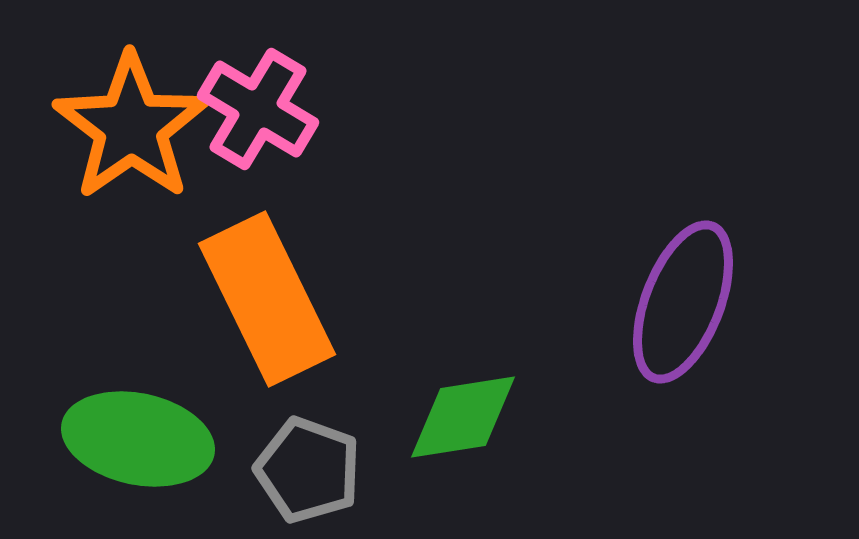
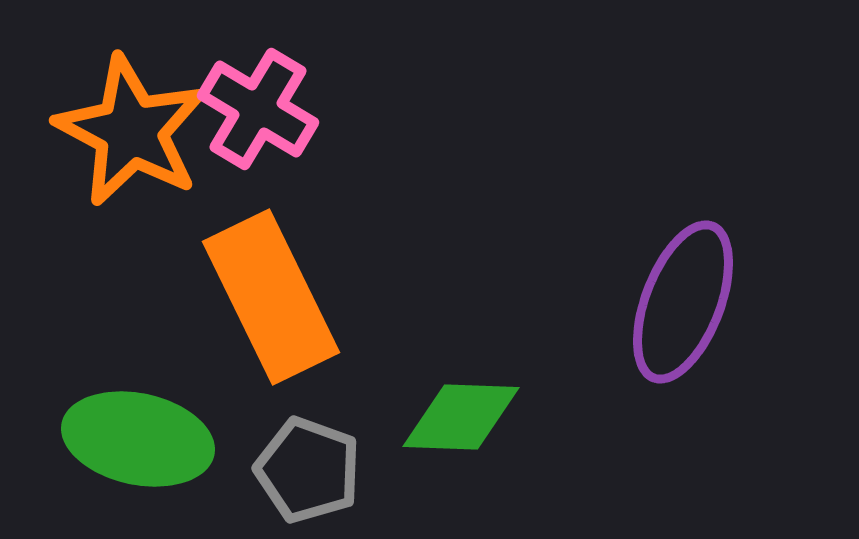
orange star: moved 4 px down; rotated 9 degrees counterclockwise
orange rectangle: moved 4 px right, 2 px up
green diamond: moved 2 px left; rotated 11 degrees clockwise
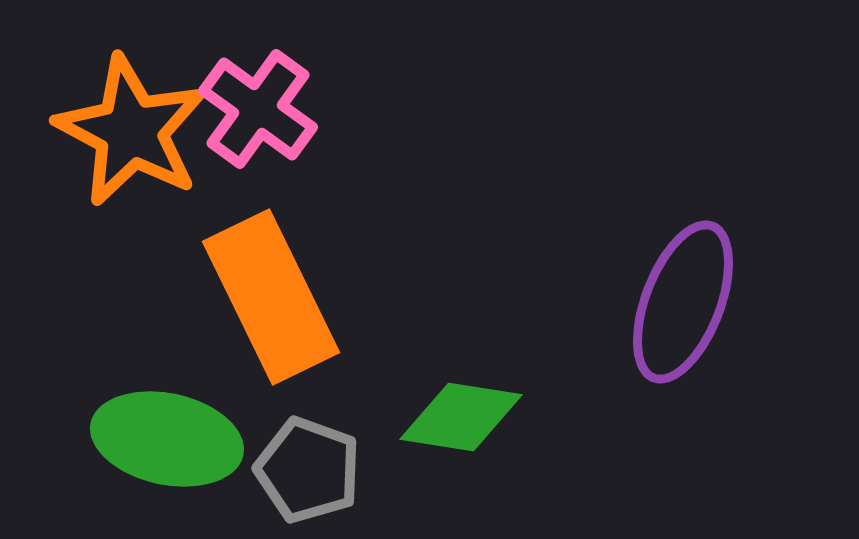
pink cross: rotated 5 degrees clockwise
green diamond: rotated 7 degrees clockwise
green ellipse: moved 29 px right
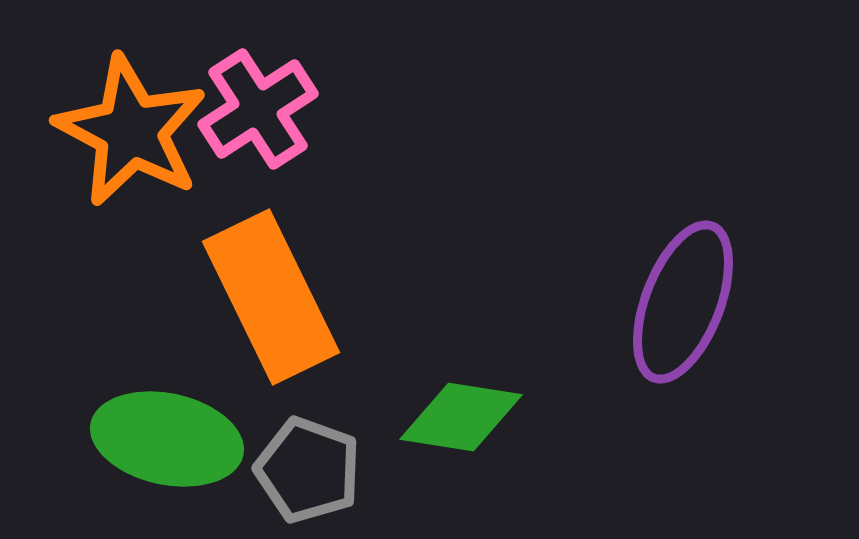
pink cross: rotated 21 degrees clockwise
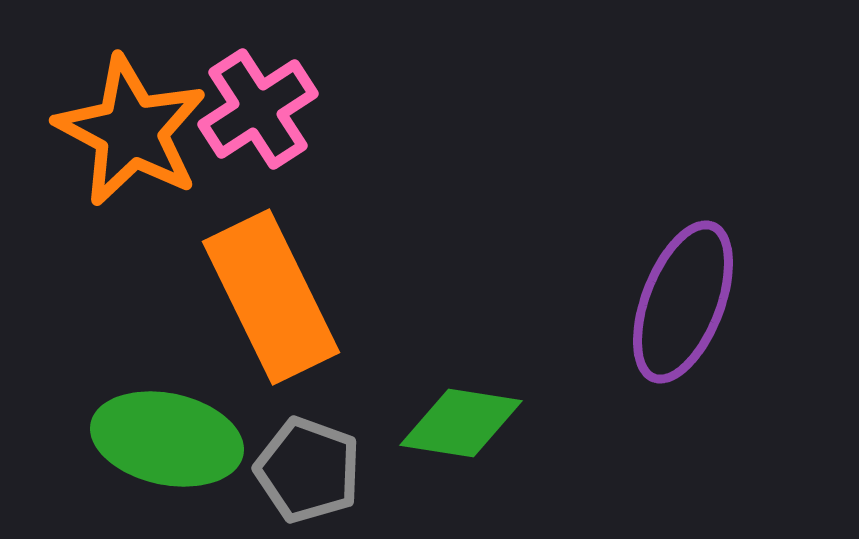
green diamond: moved 6 px down
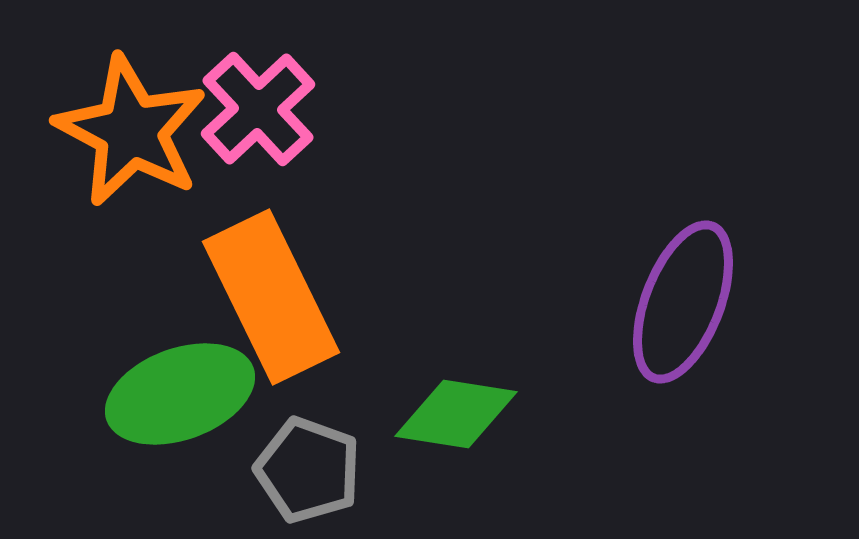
pink cross: rotated 10 degrees counterclockwise
green diamond: moved 5 px left, 9 px up
green ellipse: moved 13 px right, 45 px up; rotated 32 degrees counterclockwise
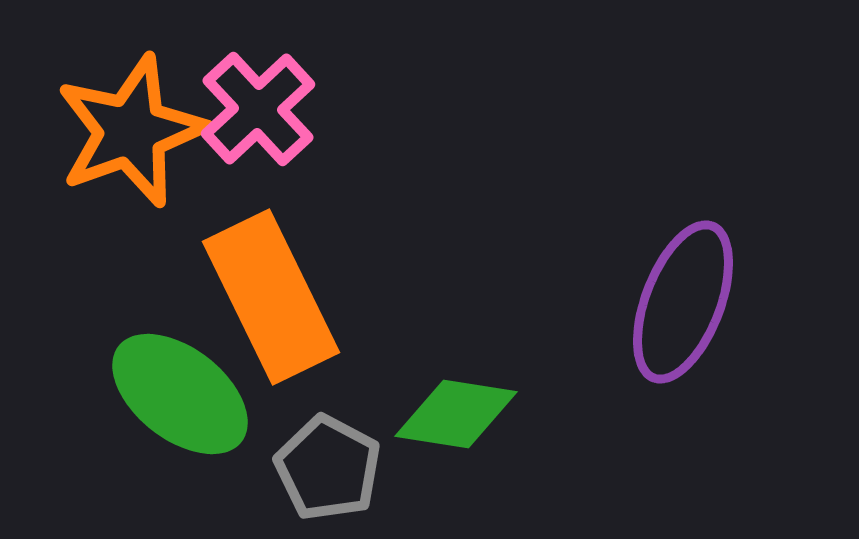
orange star: rotated 24 degrees clockwise
green ellipse: rotated 58 degrees clockwise
gray pentagon: moved 20 px right, 2 px up; rotated 8 degrees clockwise
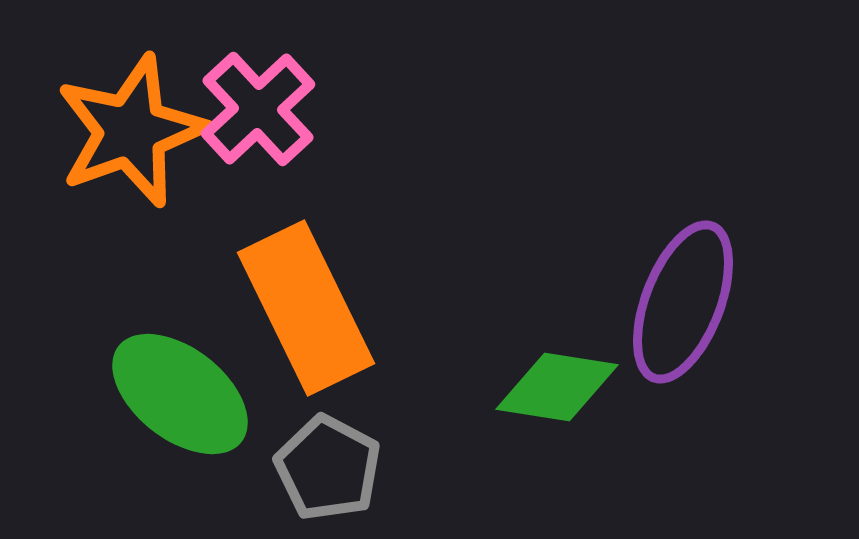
orange rectangle: moved 35 px right, 11 px down
green diamond: moved 101 px right, 27 px up
